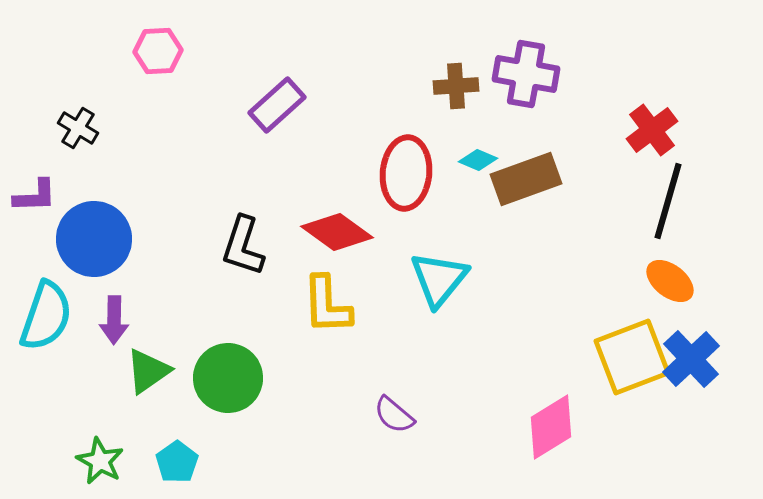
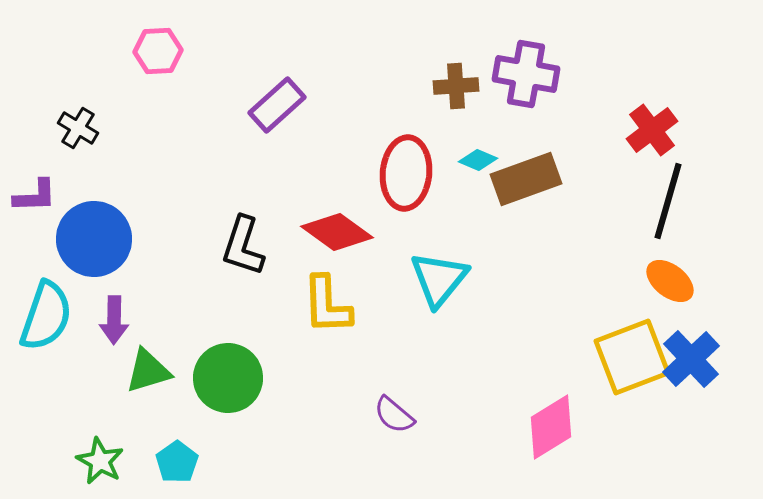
green triangle: rotated 18 degrees clockwise
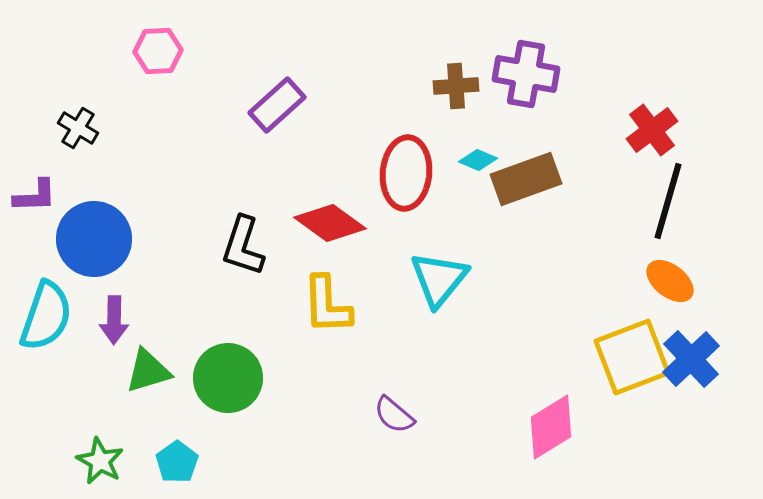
red diamond: moved 7 px left, 9 px up
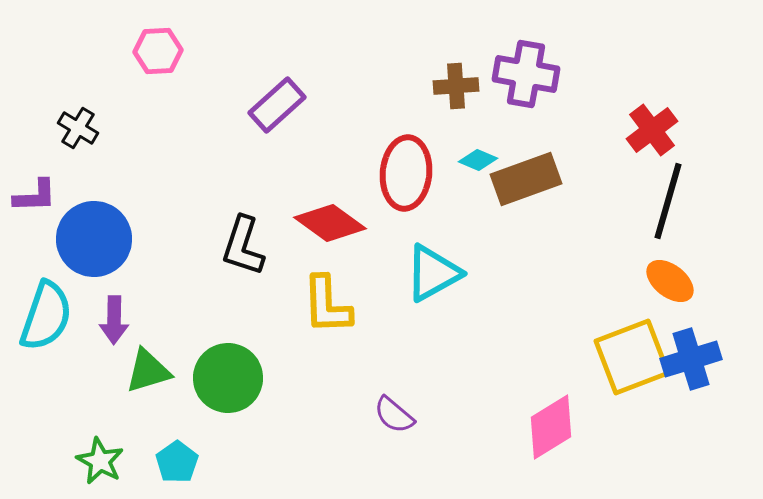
cyan triangle: moved 6 px left, 6 px up; rotated 22 degrees clockwise
blue cross: rotated 26 degrees clockwise
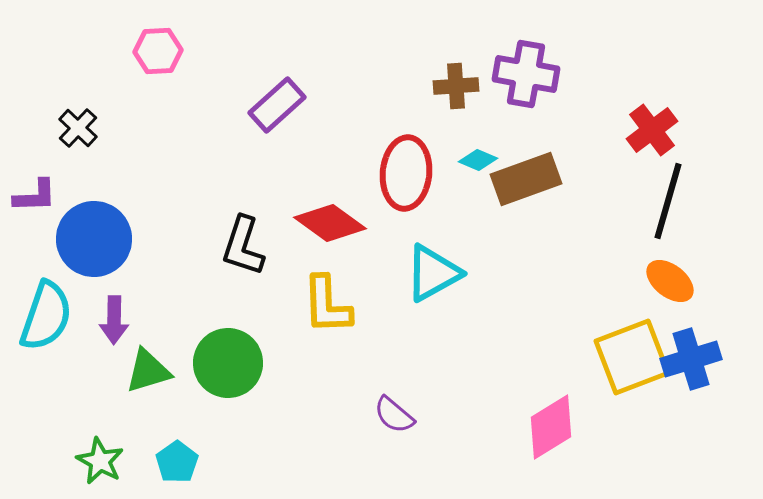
black cross: rotated 12 degrees clockwise
green circle: moved 15 px up
